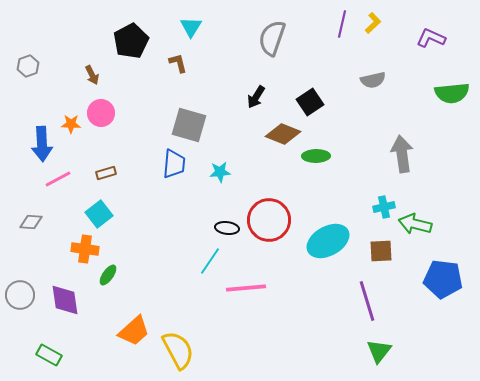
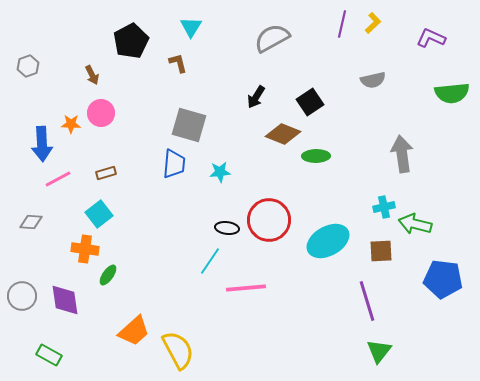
gray semicircle at (272, 38): rotated 42 degrees clockwise
gray circle at (20, 295): moved 2 px right, 1 px down
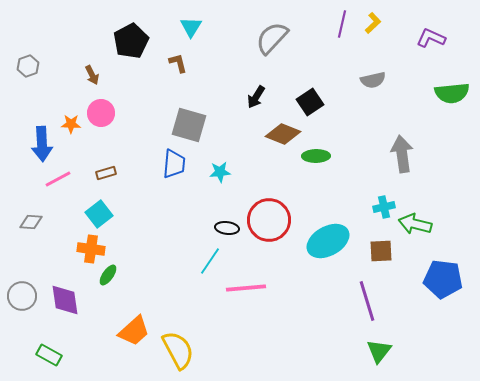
gray semicircle at (272, 38): rotated 18 degrees counterclockwise
orange cross at (85, 249): moved 6 px right
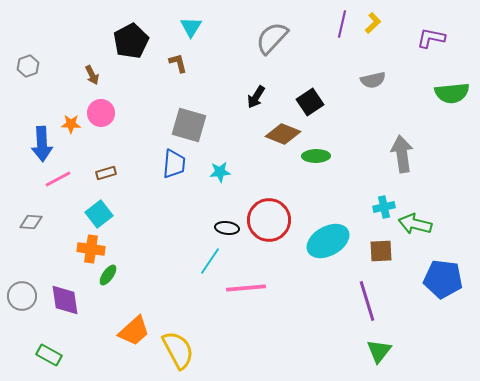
purple L-shape at (431, 38): rotated 12 degrees counterclockwise
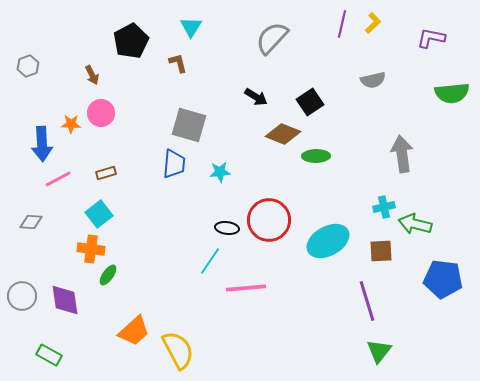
black arrow at (256, 97): rotated 90 degrees counterclockwise
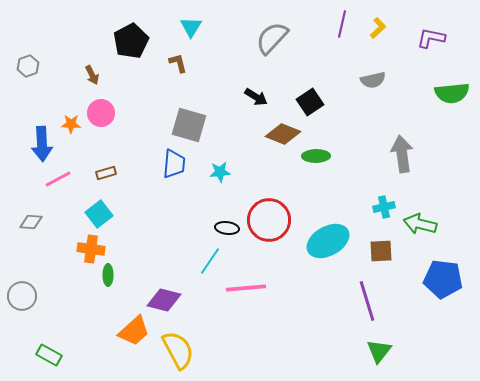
yellow L-shape at (373, 23): moved 5 px right, 5 px down
green arrow at (415, 224): moved 5 px right
green ellipse at (108, 275): rotated 35 degrees counterclockwise
purple diamond at (65, 300): moved 99 px right; rotated 68 degrees counterclockwise
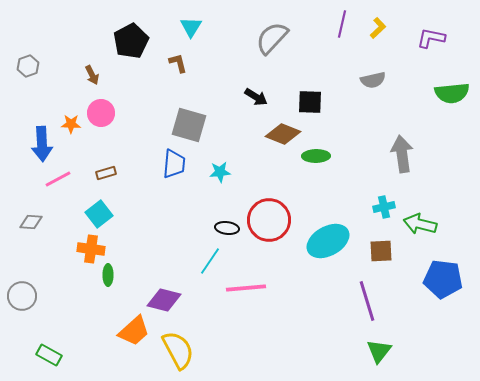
black square at (310, 102): rotated 36 degrees clockwise
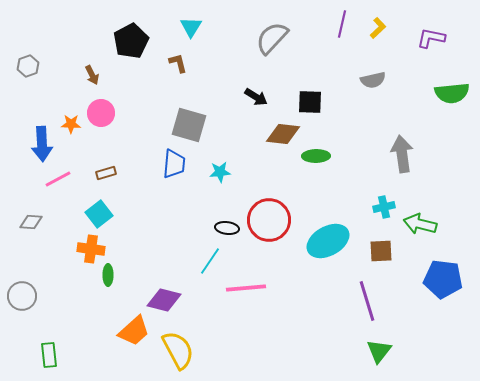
brown diamond at (283, 134): rotated 16 degrees counterclockwise
green rectangle at (49, 355): rotated 55 degrees clockwise
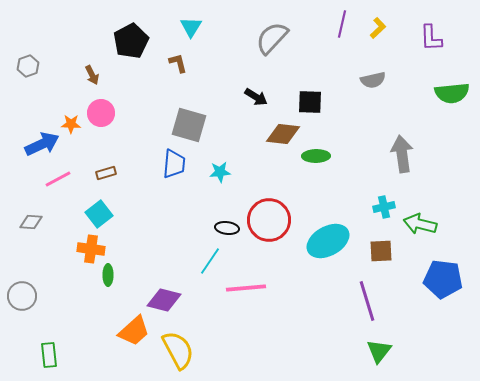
purple L-shape at (431, 38): rotated 104 degrees counterclockwise
blue arrow at (42, 144): rotated 112 degrees counterclockwise
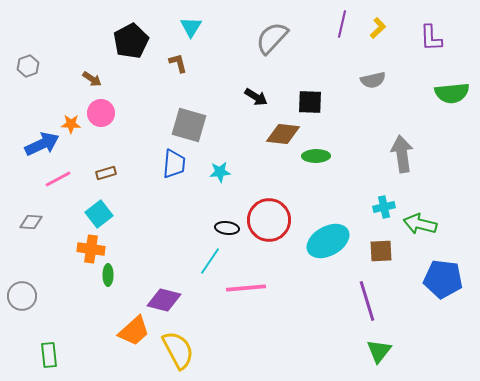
brown arrow at (92, 75): moved 4 px down; rotated 30 degrees counterclockwise
